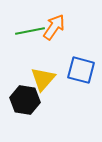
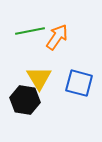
orange arrow: moved 3 px right, 10 px down
blue square: moved 2 px left, 13 px down
yellow triangle: moved 4 px left, 1 px up; rotated 12 degrees counterclockwise
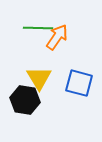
green line: moved 8 px right, 3 px up; rotated 12 degrees clockwise
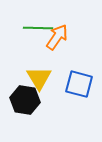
blue square: moved 1 px down
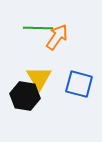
black hexagon: moved 4 px up
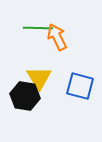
orange arrow: rotated 60 degrees counterclockwise
blue square: moved 1 px right, 2 px down
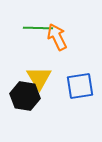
blue square: rotated 24 degrees counterclockwise
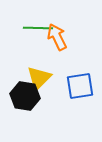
yellow triangle: rotated 16 degrees clockwise
